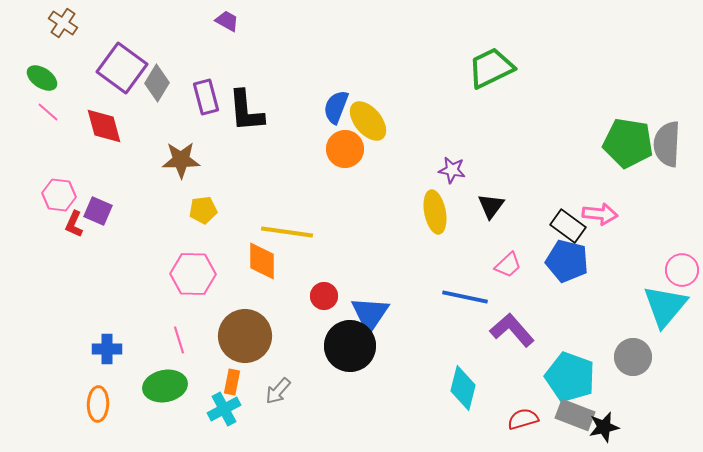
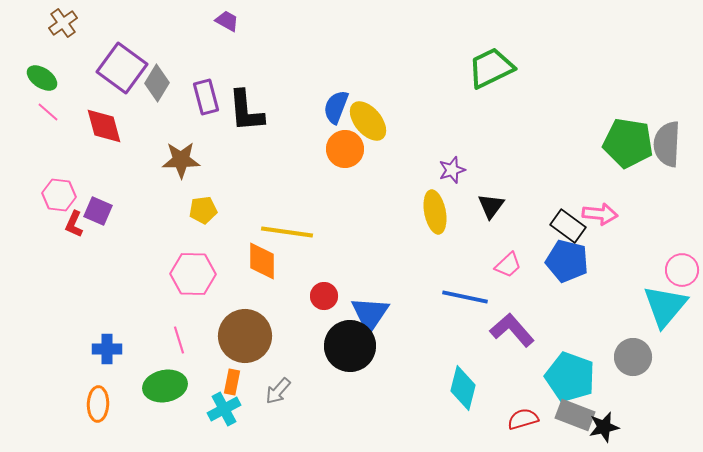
brown cross at (63, 23): rotated 20 degrees clockwise
purple star at (452, 170): rotated 28 degrees counterclockwise
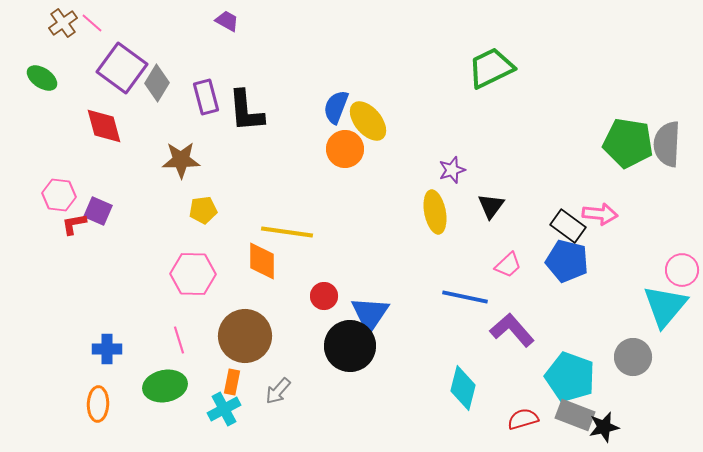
pink line at (48, 112): moved 44 px right, 89 px up
red L-shape at (74, 224): rotated 56 degrees clockwise
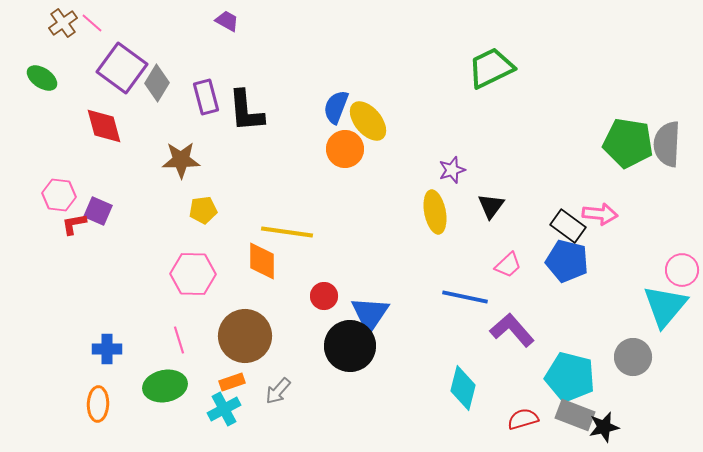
cyan pentagon at (570, 377): rotated 6 degrees counterclockwise
orange rectangle at (232, 382): rotated 60 degrees clockwise
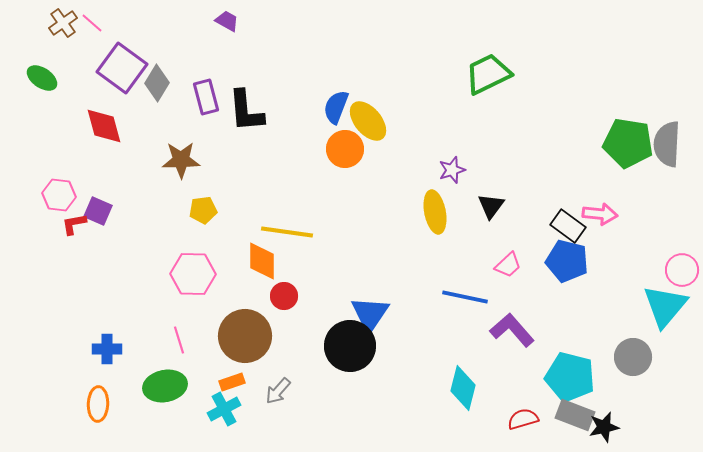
green trapezoid at (491, 68): moved 3 px left, 6 px down
red circle at (324, 296): moved 40 px left
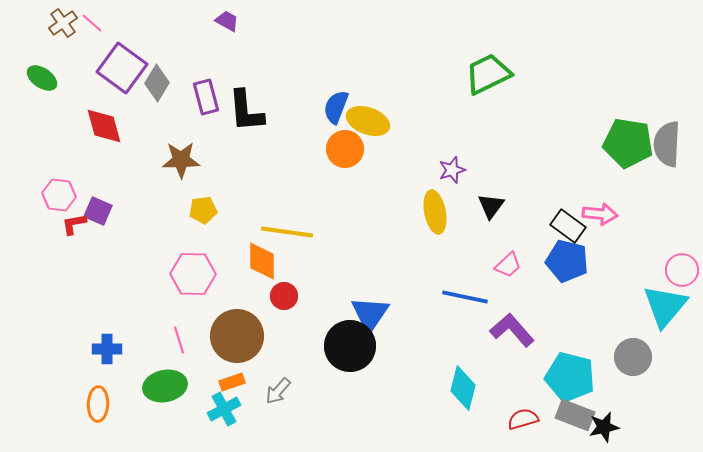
yellow ellipse at (368, 121): rotated 30 degrees counterclockwise
brown circle at (245, 336): moved 8 px left
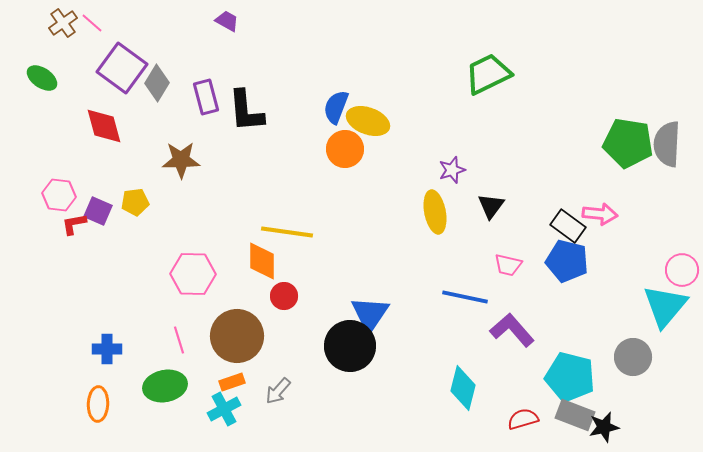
yellow pentagon at (203, 210): moved 68 px left, 8 px up
pink trapezoid at (508, 265): rotated 56 degrees clockwise
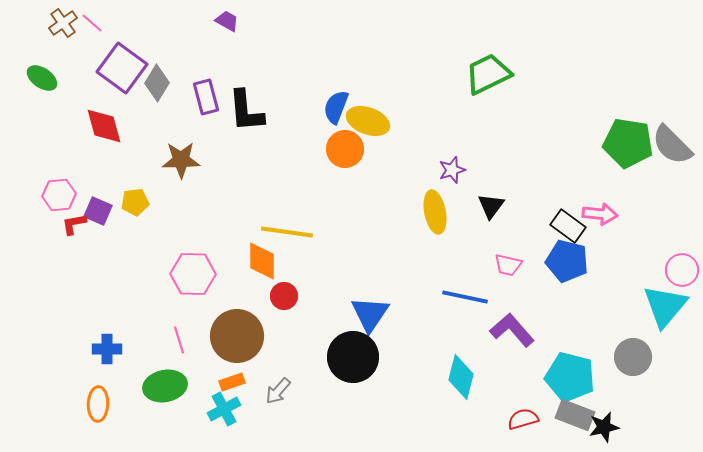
gray semicircle at (667, 144): moved 5 px right, 1 px down; rotated 48 degrees counterclockwise
pink hexagon at (59, 195): rotated 12 degrees counterclockwise
black circle at (350, 346): moved 3 px right, 11 px down
cyan diamond at (463, 388): moved 2 px left, 11 px up
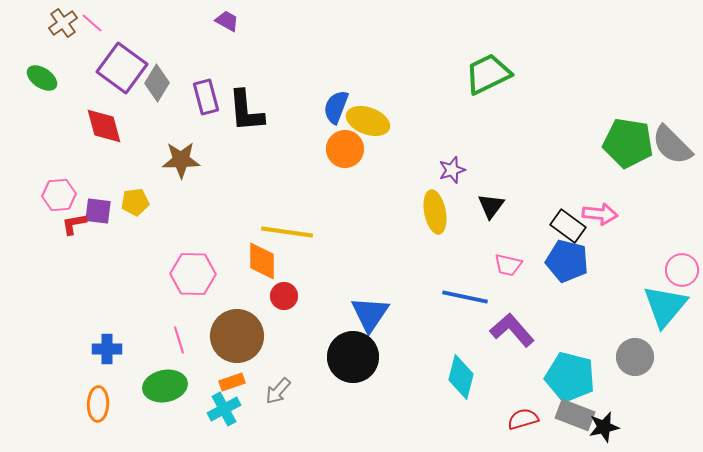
purple square at (98, 211): rotated 16 degrees counterclockwise
gray circle at (633, 357): moved 2 px right
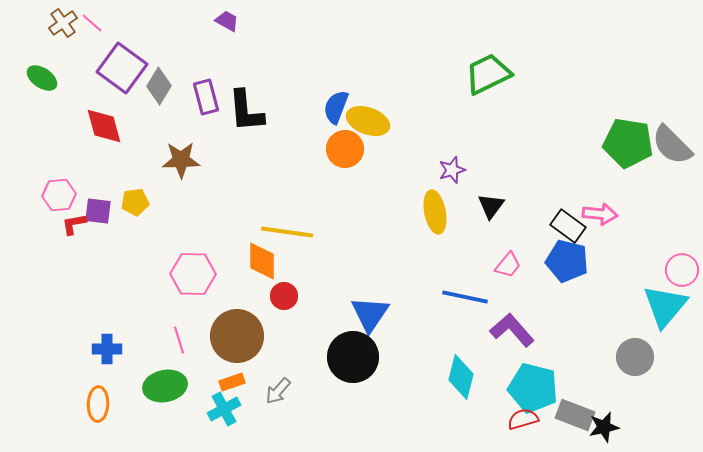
gray diamond at (157, 83): moved 2 px right, 3 px down
pink trapezoid at (508, 265): rotated 64 degrees counterclockwise
cyan pentagon at (570, 377): moved 37 px left, 11 px down
